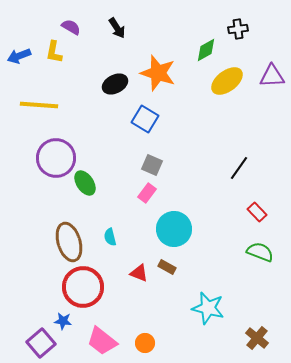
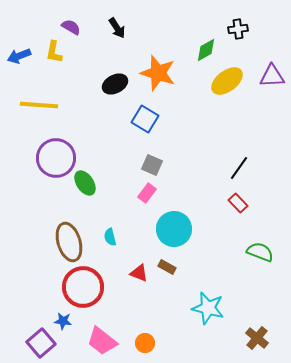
red rectangle: moved 19 px left, 9 px up
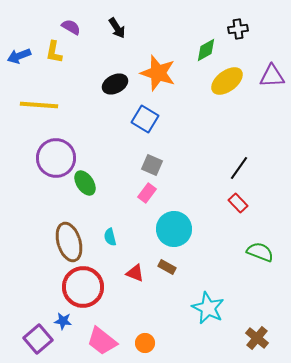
red triangle: moved 4 px left
cyan star: rotated 12 degrees clockwise
purple square: moved 3 px left, 4 px up
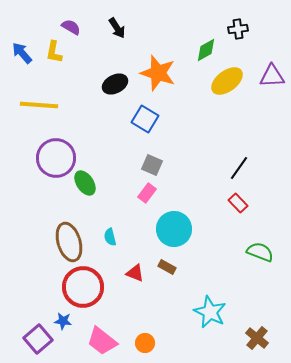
blue arrow: moved 3 px right, 3 px up; rotated 70 degrees clockwise
cyan star: moved 2 px right, 4 px down
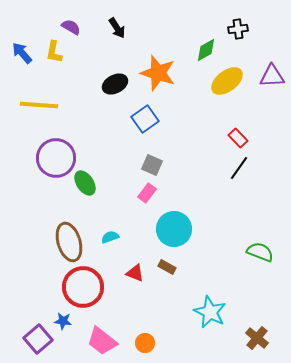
blue square: rotated 24 degrees clockwise
red rectangle: moved 65 px up
cyan semicircle: rotated 84 degrees clockwise
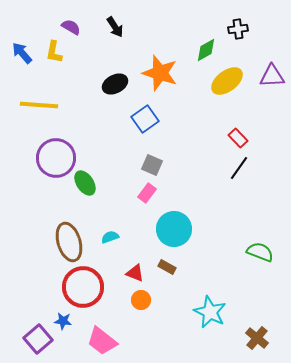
black arrow: moved 2 px left, 1 px up
orange star: moved 2 px right
orange circle: moved 4 px left, 43 px up
